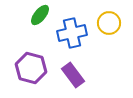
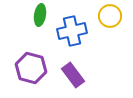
green ellipse: rotated 30 degrees counterclockwise
yellow circle: moved 1 px right, 7 px up
blue cross: moved 2 px up
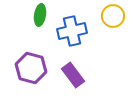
yellow circle: moved 3 px right
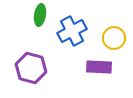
yellow circle: moved 1 px right, 22 px down
blue cross: rotated 16 degrees counterclockwise
purple rectangle: moved 26 px right, 8 px up; rotated 50 degrees counterclockwise
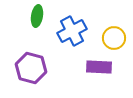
green ellipse: moved 3 px left, 1 px down
